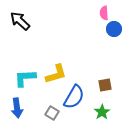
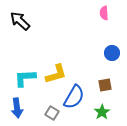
blue circle: moved 2 px left, 24 px down
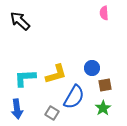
blue circle: moved 20 px left, 15 px down
blue arrow: moved 1 px down
green star: moved 1 px right, 4 px up
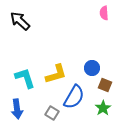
cyan L-shape: rotated 75 degrees clockwise
brown square: rotated 32 degrees clockwise
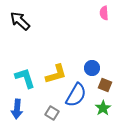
blue semicircle: moved 2 px right, 2 px up
blue arrow: rotated 12 degrees clockwise
